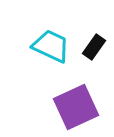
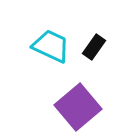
purple square: moved 2 px right; rotated 15 degrees counterclockwise
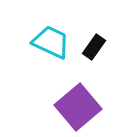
cyan trapezoid: moved 4 px up
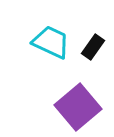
black rectangle: moved 1 px left
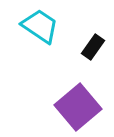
cyan trapezoid: moved 11 px left, 16 px up; rotated 9 degrees clockwise
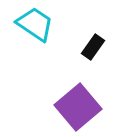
cyan trapezoid: moved 5 px left, 2 px up
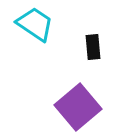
black rectangle: rotated 40 degrees counterclockwise
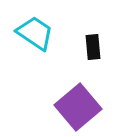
cyan trapezoid: moved 9 px down
